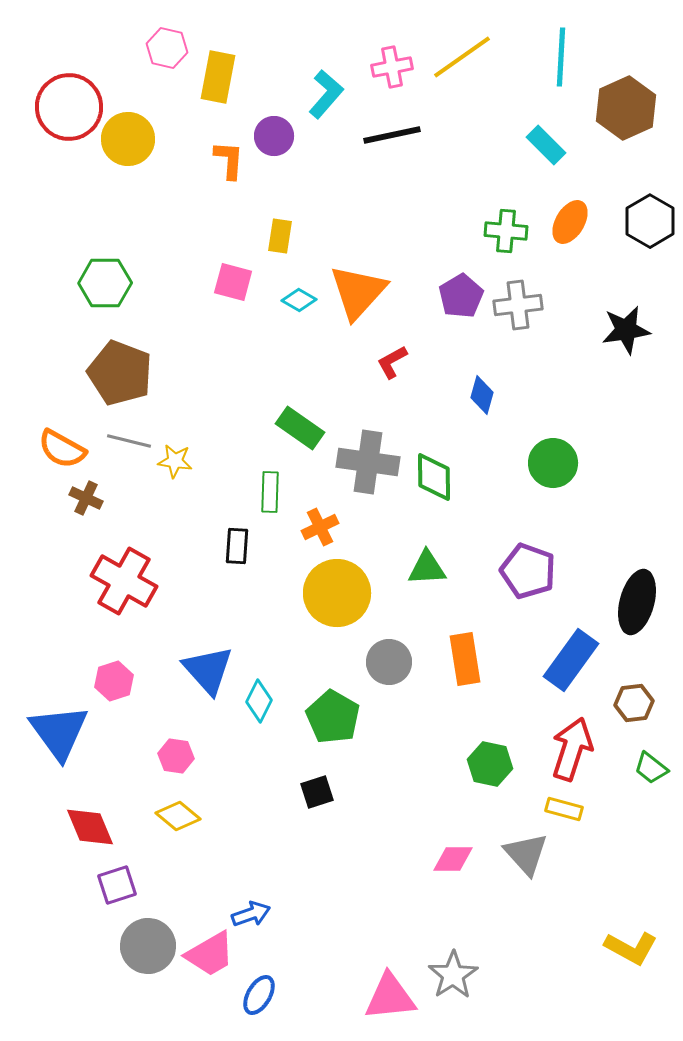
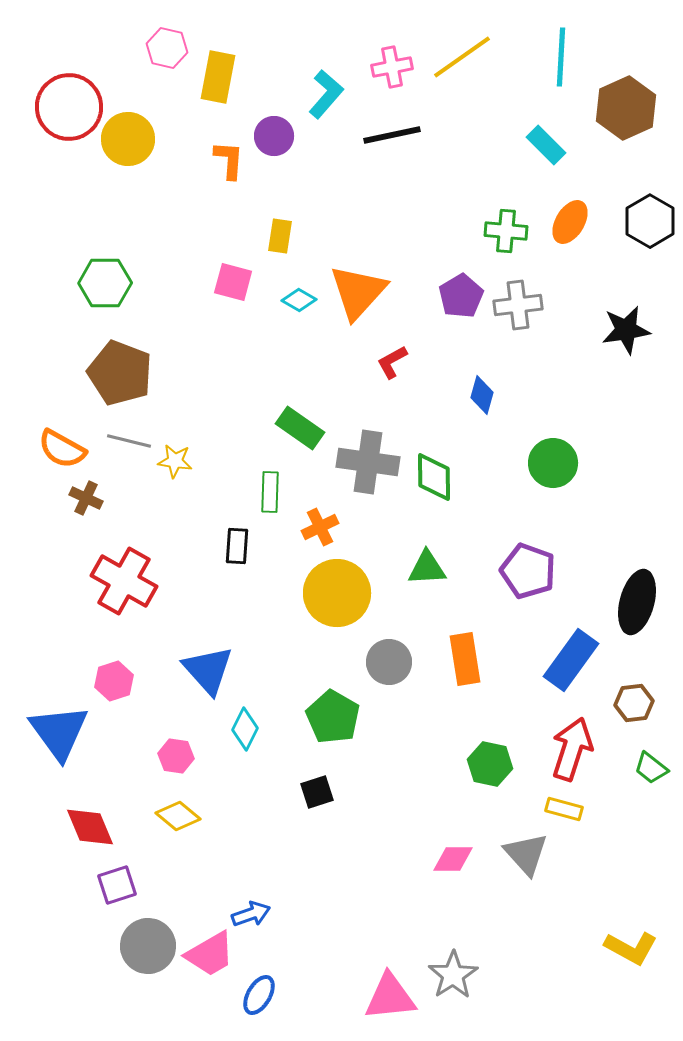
cyan diamond at (259, 701): moved 14 px left, 28 px down
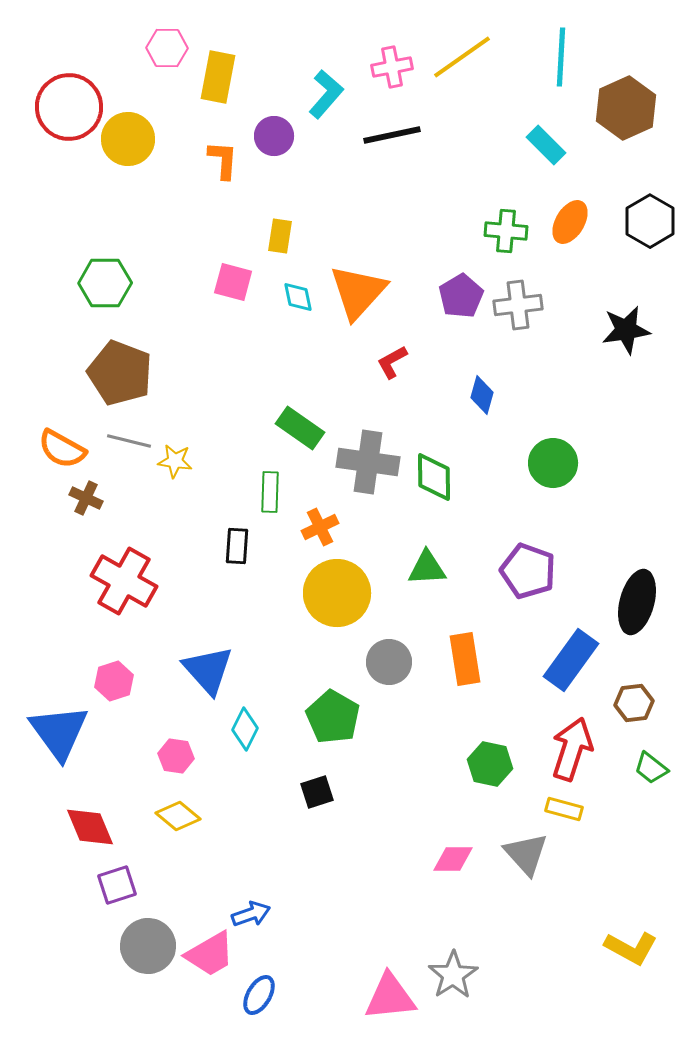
pink hexagon at (167, 48): rotated 12 degrees counterclockwise
orange L-shape at (229, 160): moved 6 px left
cyan diamond at (299, 300): moved 1 px left, 3 px up; rotated 48 degrees clockwise
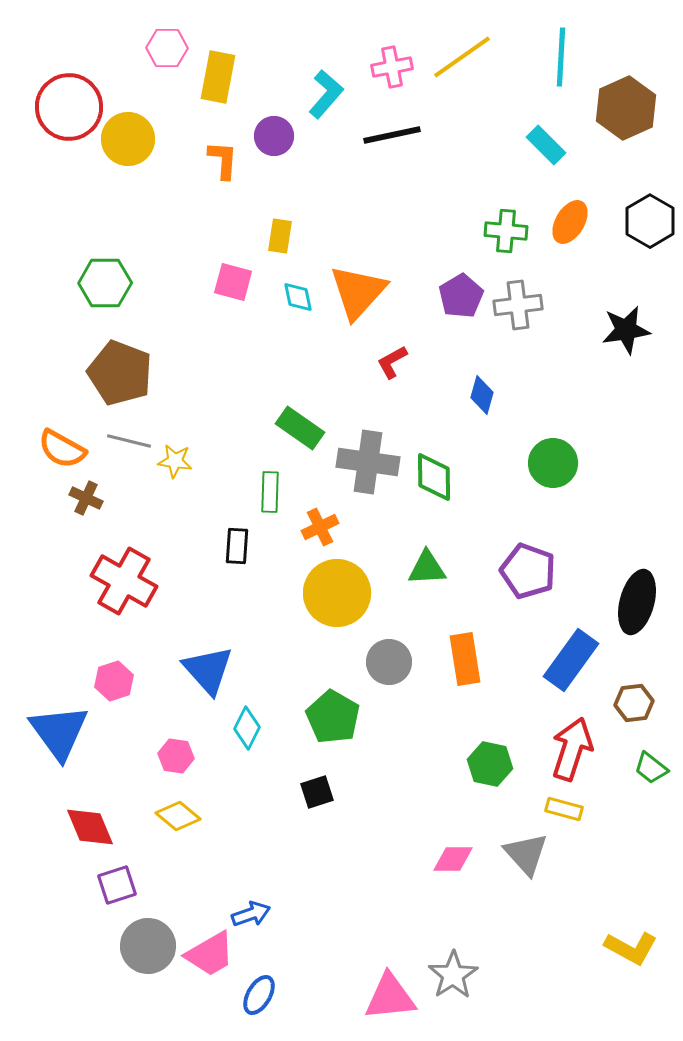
cyan diamond at (245, 729): moved 2 px right, 1 px up
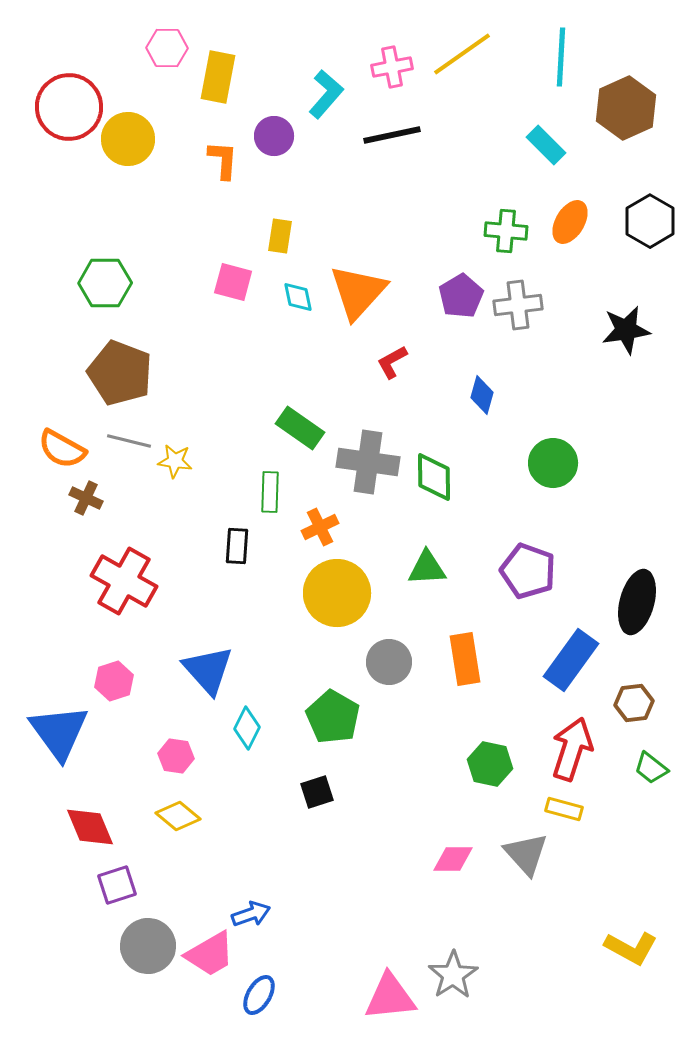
yellow line at (462, 57): moved 3 px up
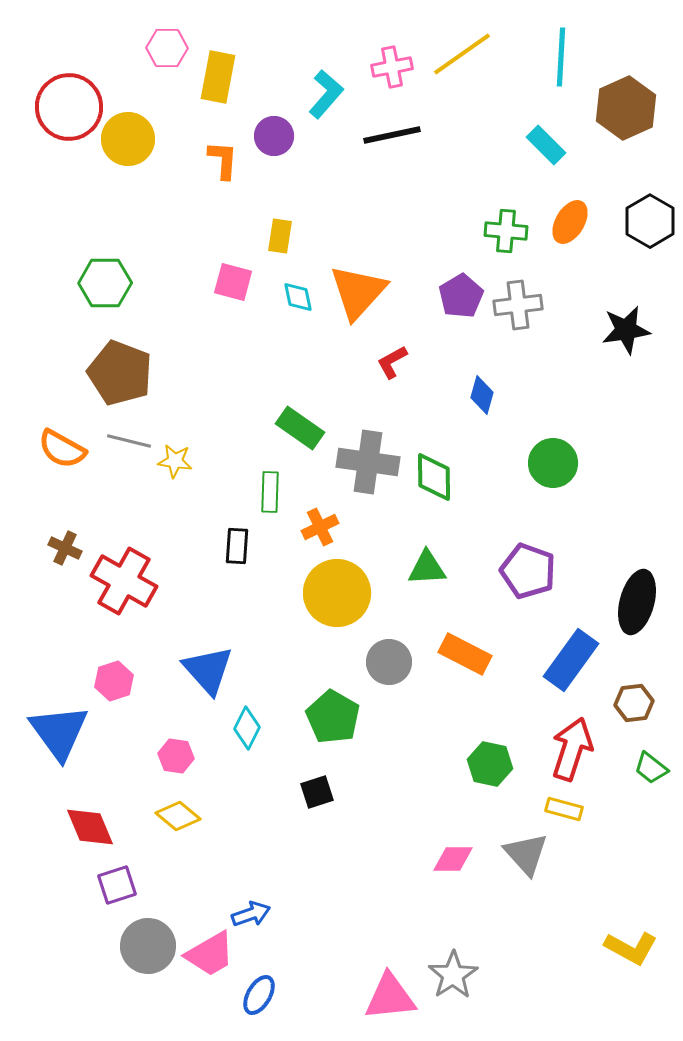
brown cross at (86, 498): moved 21 px left, 50 px down
orange rectangle at (465, 659): moved 5 px up; rotated 54 degrees counterclockwise
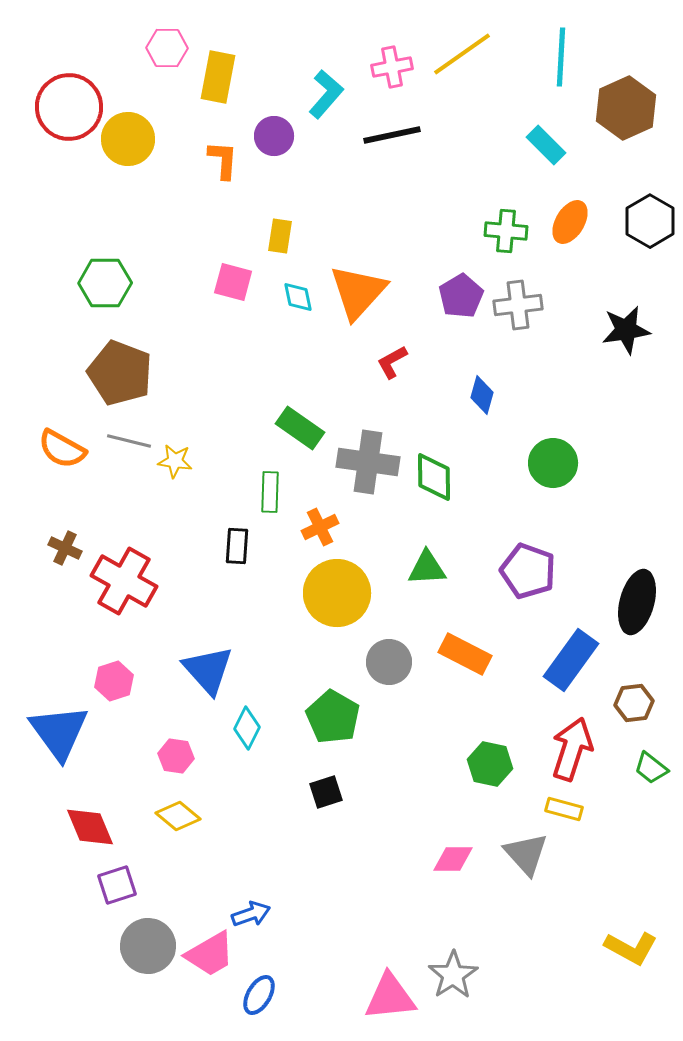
black square at (317, 792): moved 9 px right
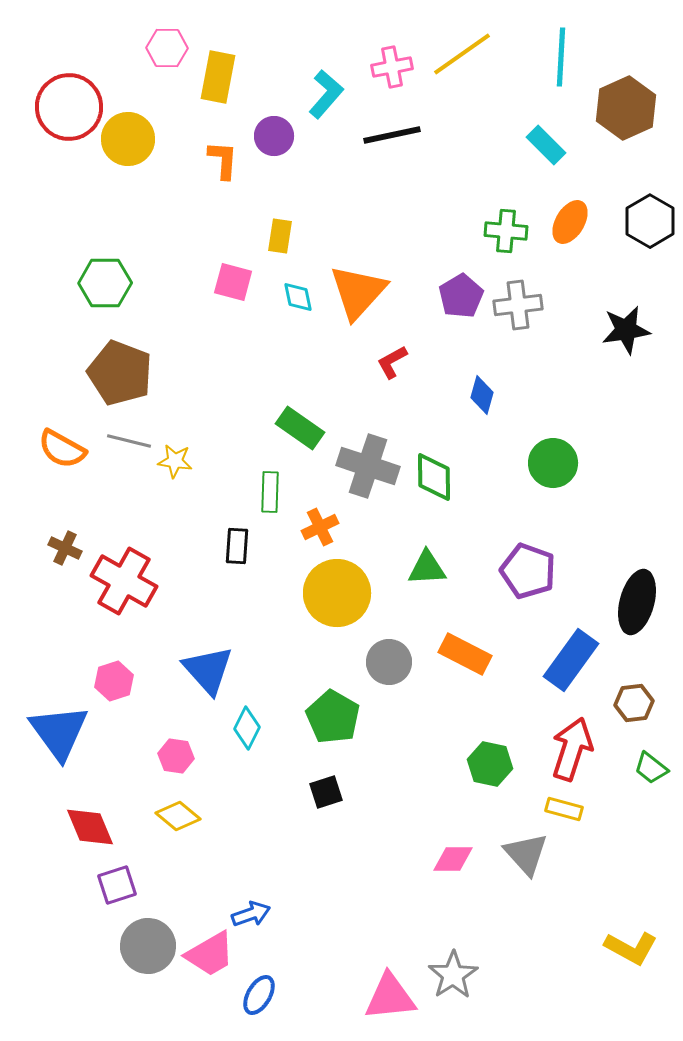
gray cross at (368, 462): moved 4 px down; rotated 10 degrees clockwise
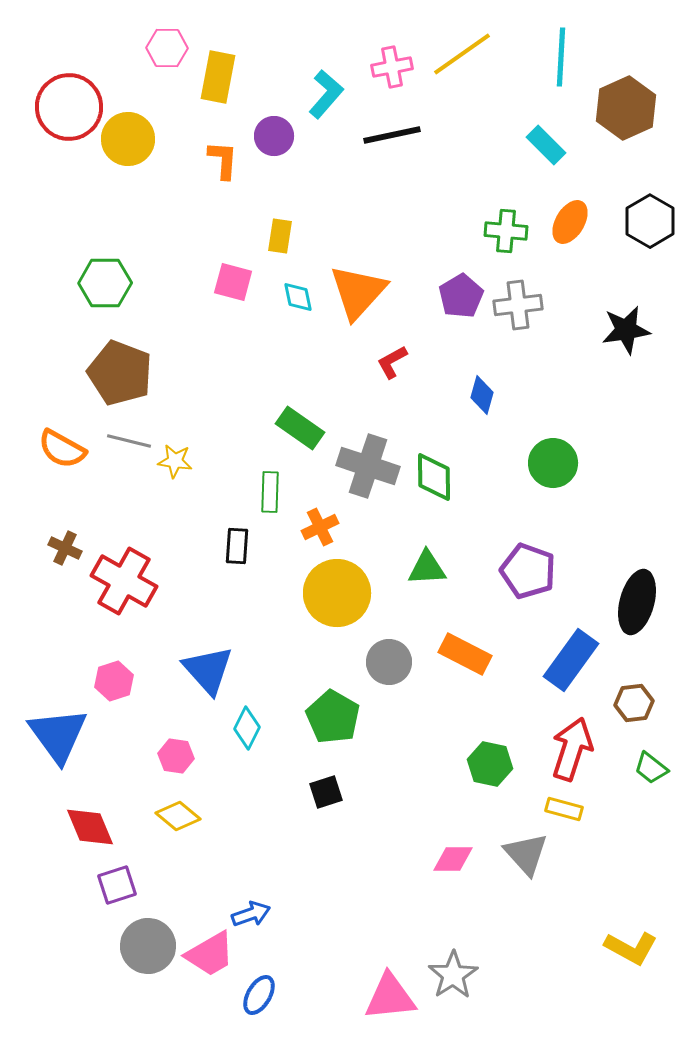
blue triangle at (59, 732): moved 1 px left, 3 px down
